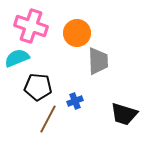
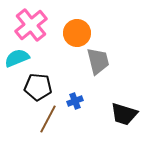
pink cross: moved 1 px up; rotated 32 degrees clockwise
gray trapezoid: rotated 12 degrees counterclockwise
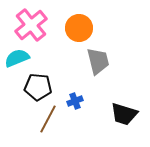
orange circle: moved 2 px right, 5 px up
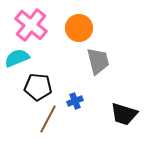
pink cross: rotated 12 degrees counterclockwise
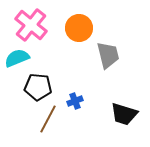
gray trapezoid: moved 10 px right, 6 px up
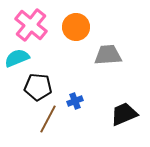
orange circle: moved 3 px left, 1 px up
gray trapezoid: rotated 80 degrees counterclockwise
black trapezoid: rotated 140 degrees clockwise
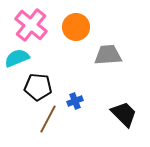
black trapezoid: rotated 68 degrees clockwise
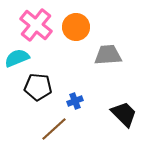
pink cross: moved 5 px right
brown line: moved 6 px right, 10 px down; rotated 20 degrees clockwise
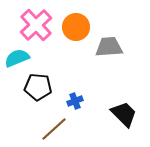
pink cross: rotated 8 degrees clockwise
gray trapezoid: moved 1 px right, 8 px up
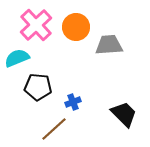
gray trapezoid: moved 2 px up
blue cross: moved 2 px left, 1 px down
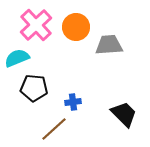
black pentagon: moved 4 px left, 1 px down
blue cross: rotated 14 degrees clockwise
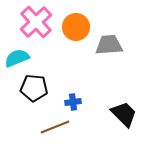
pink cross: moved 3 px up
brown line: moved 1 px right, 2 px up; rotated 20 degrees clockwise
